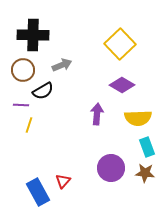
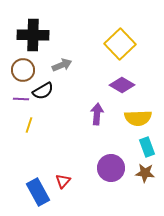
purple line: moved 6 px up
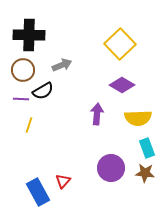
black cross: moved 4 px left
cyan rectangle: moved 1 px down
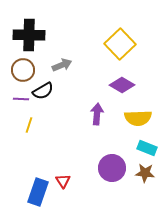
cyan rectangle: rotated 48 degrees counterclockwise
purple circle: moved 1 px right
red triangle: rotated 14 degrees counterclockwise
blue rectangle: rotated 48 degrees clockwise
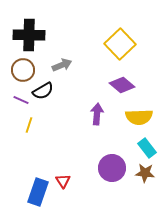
purple diamond: rotated 10 degrees clockwise
purple line: moved 1 px down; rotated 21 degrees clockwise
yellow semicircle: moved 1 px right, 1 px up
cyan rectangle: rotated 30 degrees clockwise
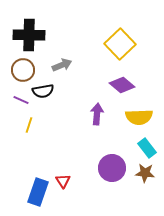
black semicircle: rotated 20 degrees clockwise
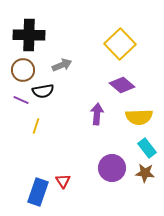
yellow line: moved 7 px right, 1 px down
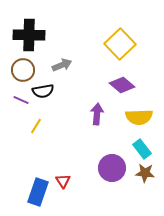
yellow line: rotated 14 degrees clockwise
cyan rectangle: moved 5 px left, 1 px down
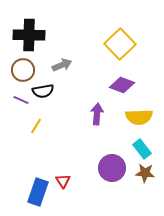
purple diamond: rotated 20 degrees counterclockwise
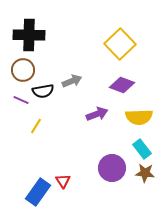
gray arrow: moved 10 px right, 16 px down
purple arrow: rotated 65 degrees clockwise
blue rectangle: rotated 16 degrees clockwise
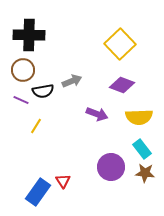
purple arrow: rotated 40 degrees clockwise
purple circle: moved 1 px left, 1 px up
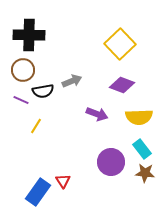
purple circle: moved 5 px up
